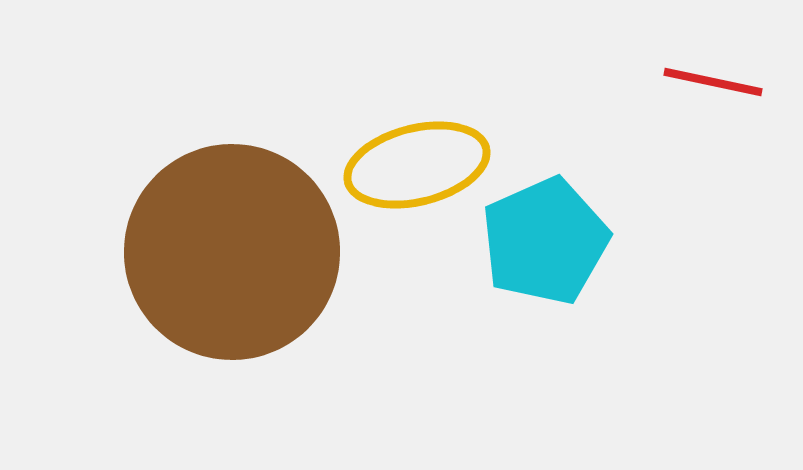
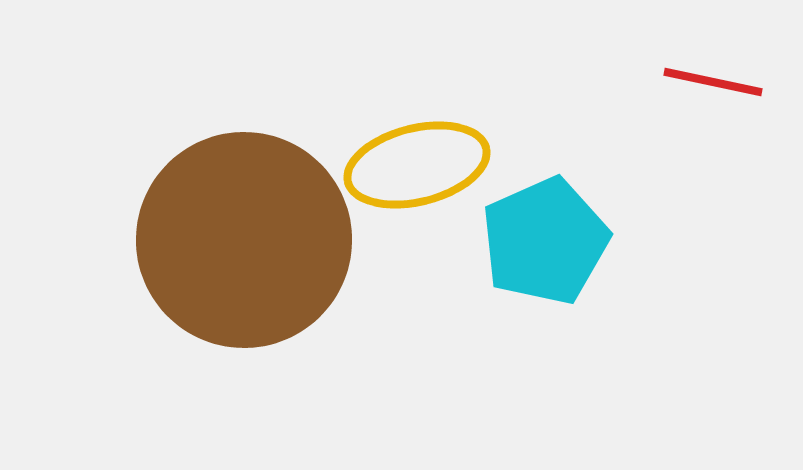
brown circle: moved 12 px right, 12 px up
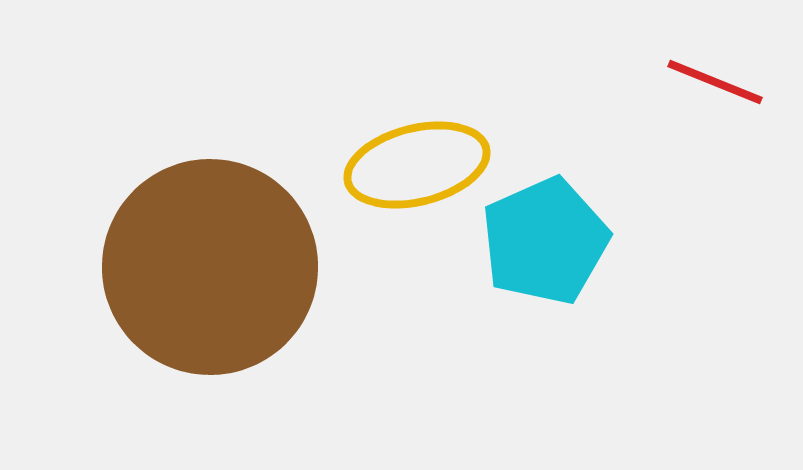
red line: moved 2 px right; rotated 10 degrees clockwise
brown circle: moved 34 px left, 27 px down
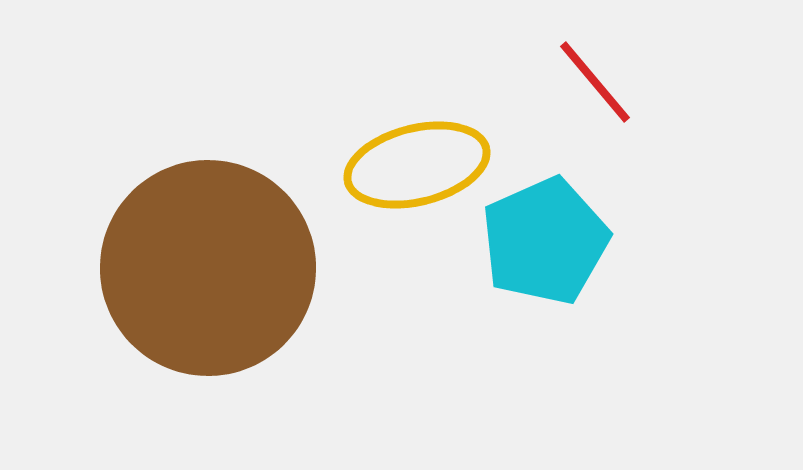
red line: moved 120 px left; rotated 28 degrees clockwise
brown circle: moved 2 px left, 1 px down
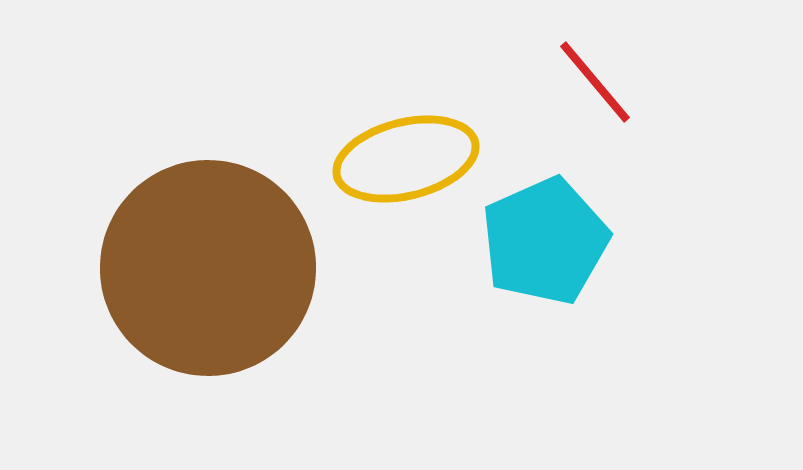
yellow ellipse: moved 11 px left, 6 px up
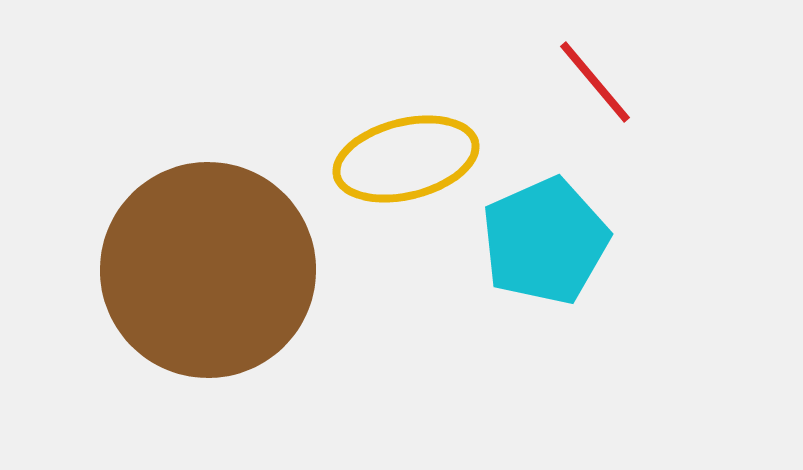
brown circle: moved 2 px down
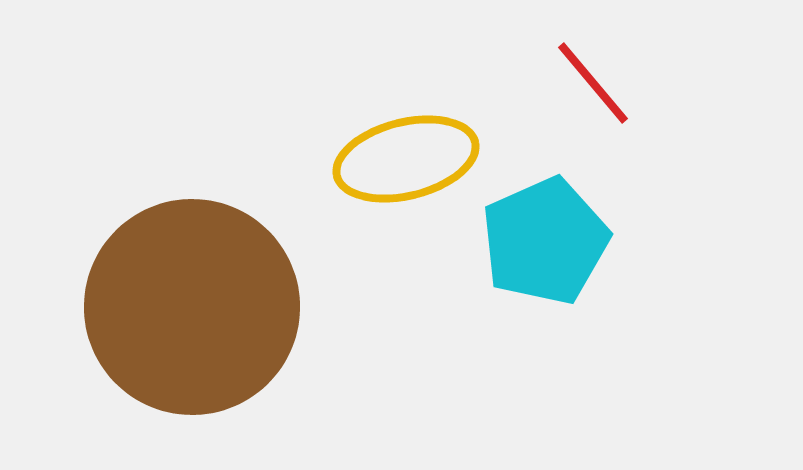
red line: moved 2 px left, 1 px down
brown circle: moved 16 px left, 37 px down
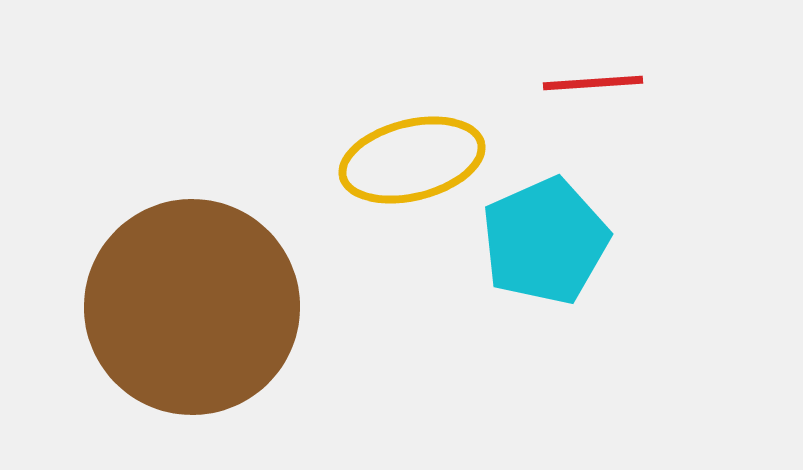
red line: rotated 54 degrees counterclockwise
yellow ellipse: moved 6 px right, 1 px down
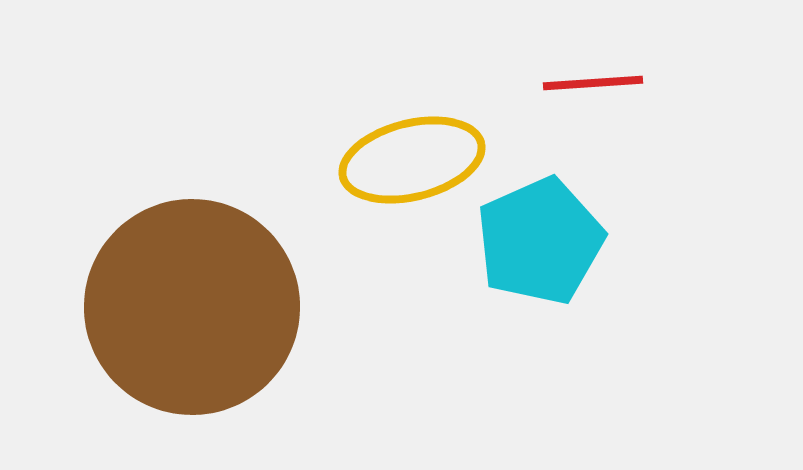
cyan pentagon: moved 5 px left
